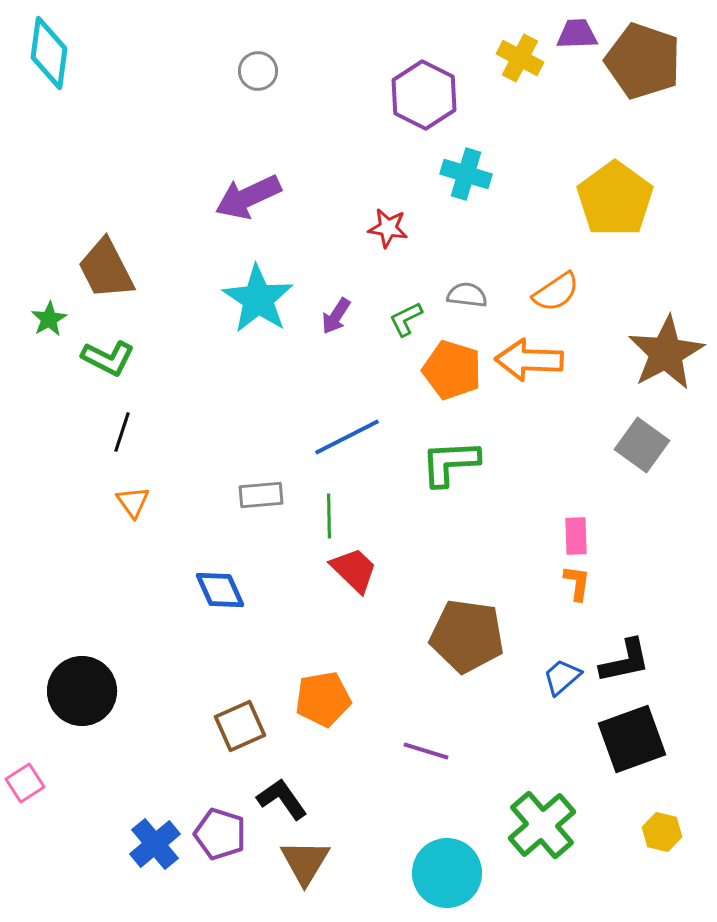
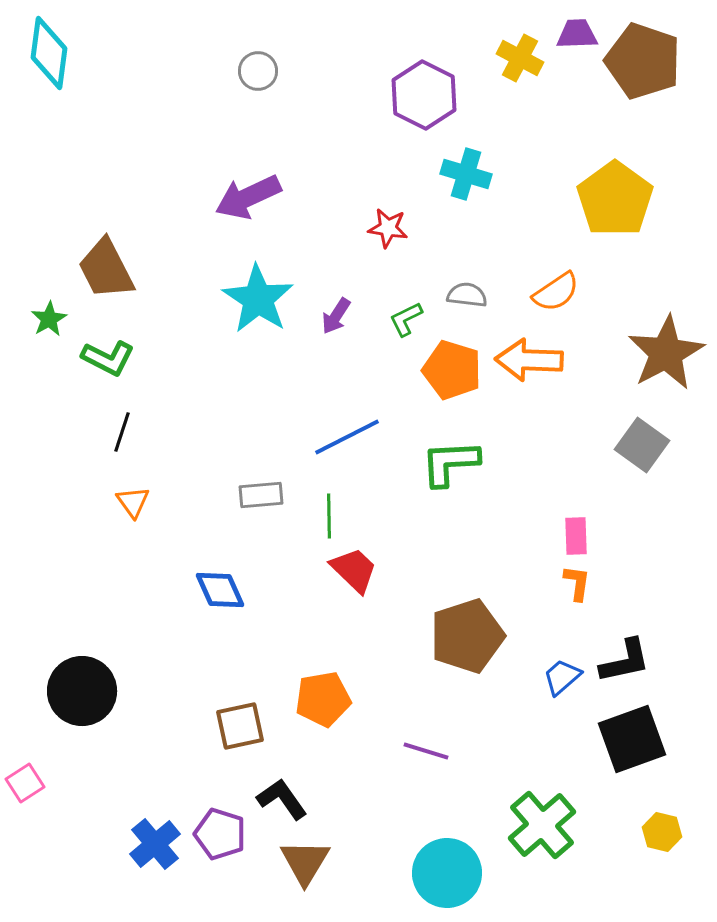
brown pentagon at (467, 636): rotated 26 degrees counterclockwise
brown square at (240, 726): rotated 12 degrees clockwise
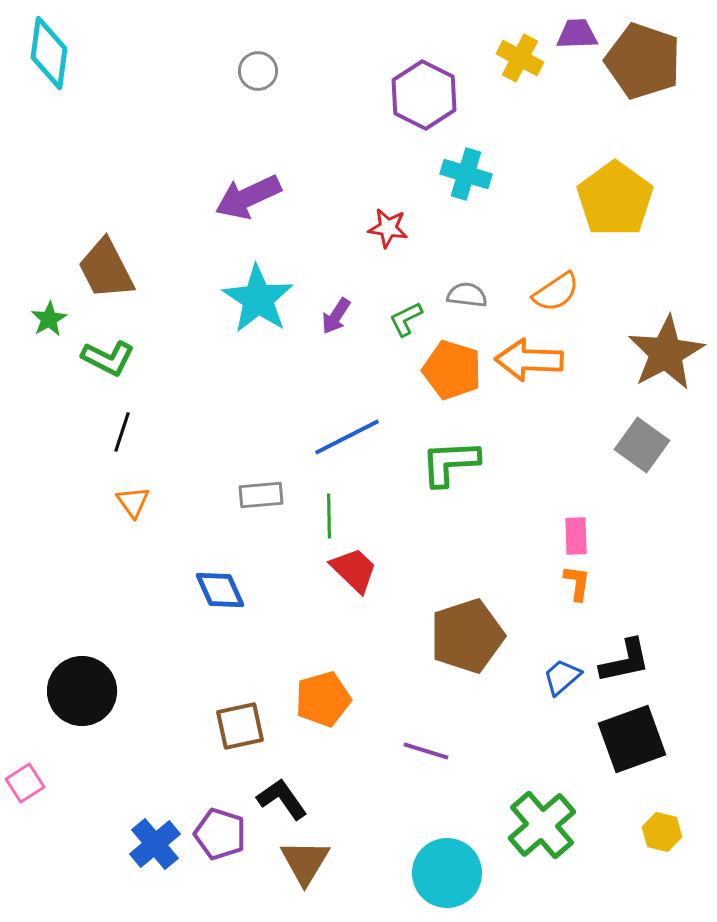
orange pentagon at (323, 699): rotated 6 degrees counterclockwise
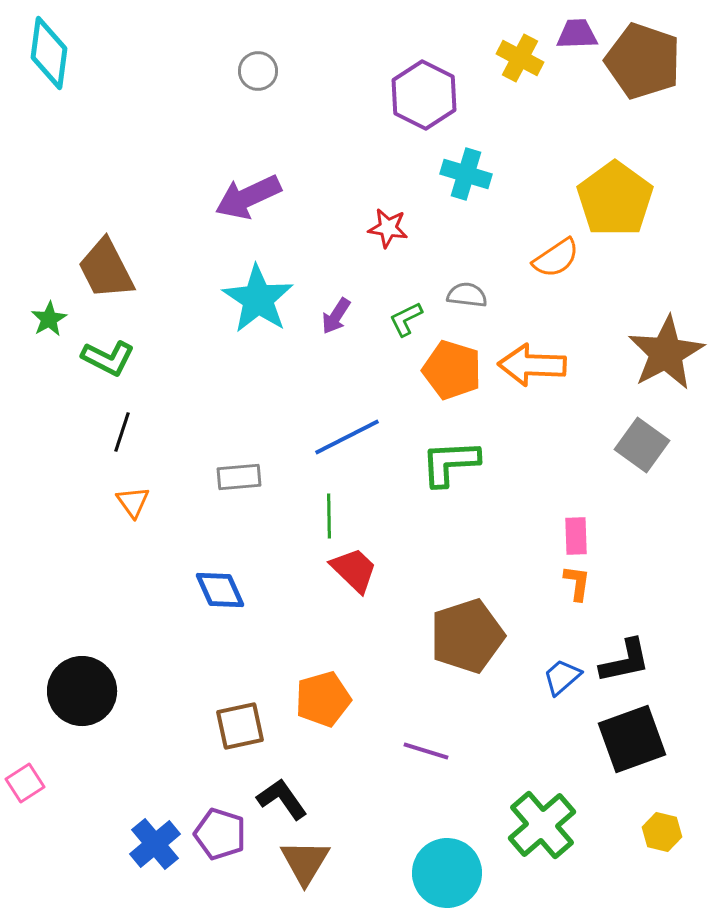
orange semicircle at (556, 292): moved 34 px up
orange arrow at (529, 360): moved 3 px right, 5 px down
gray rectangle at (261, 495): moved 22 px left, 18 px up
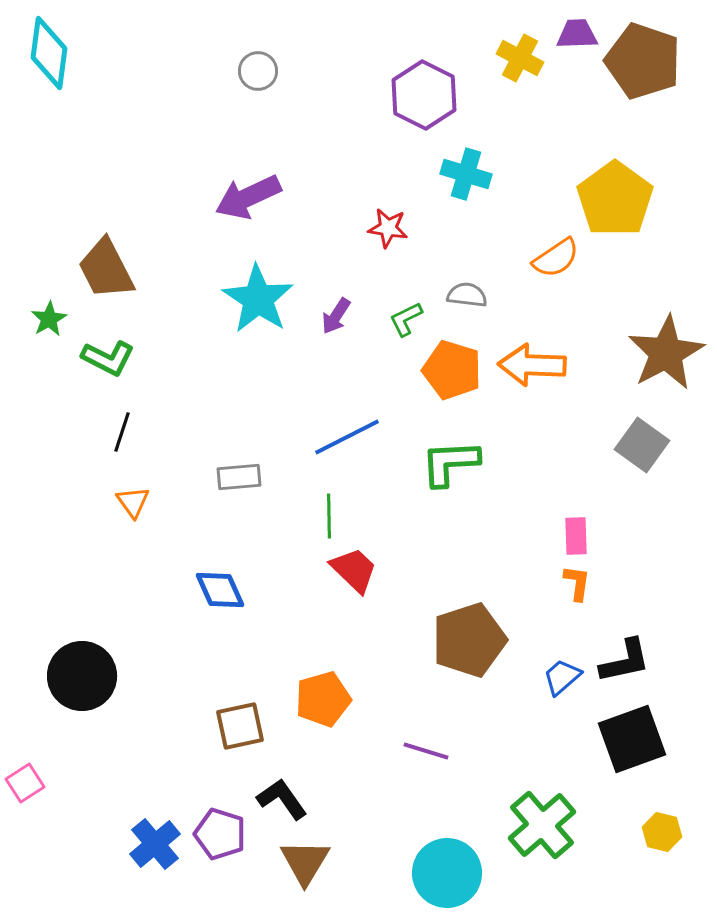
brown pentagon at (467, 636): moved 2 px right, 4 px down
black circle at (82, 691): moved 15 px up
